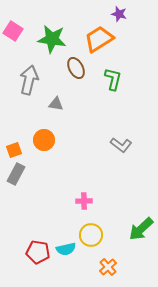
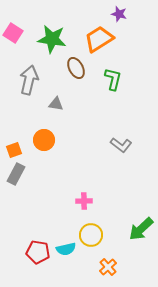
pink square: moved 2 px down
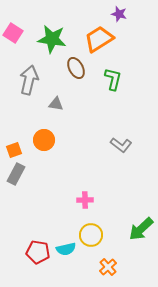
pink cross: moved 1 px right, 1 px up
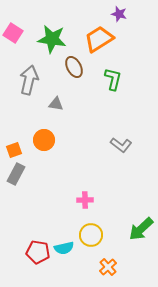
brown ellipse: moved 2 px left, 1 px up
cyan semicircle: moved 2 px left, 1 px up
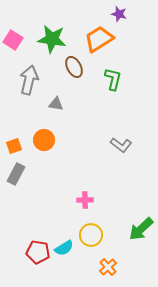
pink square: moved 7 px down
orange square: moved 4 px up
cyan semicircle: rotated 18 degrees counterclockwise
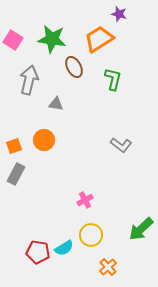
pink cross: rotated 28 degrees counterclockwise
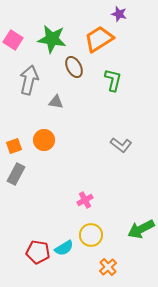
green L-shape: moved 1 px down
gray triangle: moved 2 px up
green arrow: rotated 16 degrees clockwise
